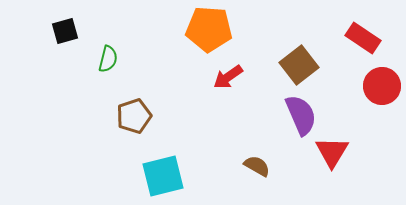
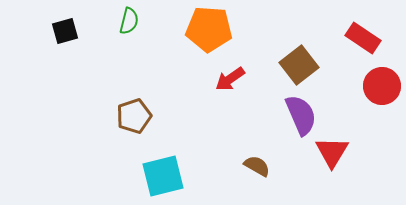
green semicircle: moved 21 px right, 38 px up
red arrow: moved 2 px right, 2 px down
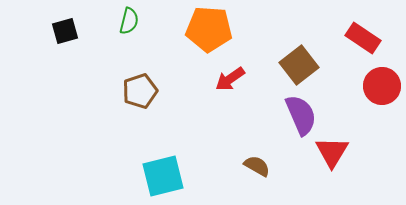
brown pentagon: moved 6 px right, 25 px up
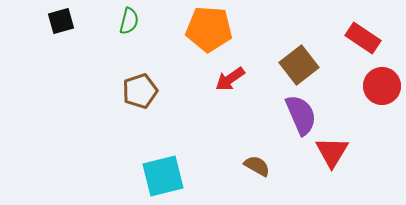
black square: moved 4 px left, 10 px up
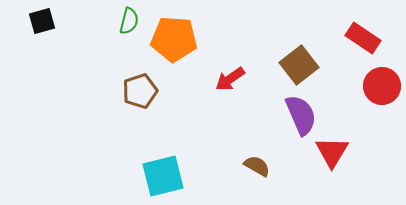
black square: moved 19 px left
orange pentagon: moved 35 px left, 10 px down
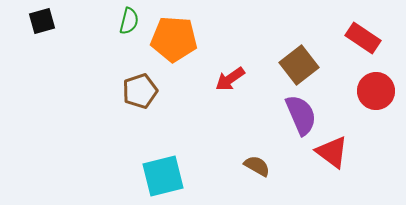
red circle: moved 6 px left, 5 px down
red triangle: rotated 24 degrees counterclockwise
